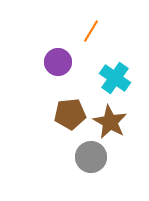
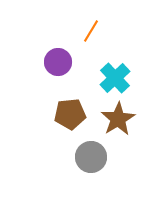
cyan cross: rotated 12 degrees clockwise
brown star: moved 8 px right, 3 px up; rotated 12 degrees clockwise
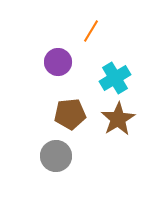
cyan cross: rotated 12 degrees clockwise
gray circle: moved 35 px left, 1 px up
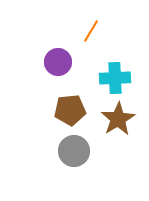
cyan cross: rotated 28 degrees clockwise
brown pentagon: moved 4 px up
gray circle: moved 18 px right, 5 px up
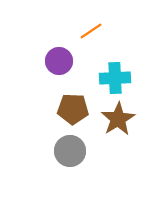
orange line: rotated 25 degrees clockwise
purple circle: moved 1 px right, 1 px up
brown pentagon: moved 3 px right, 1 px up; rotated 8 degrees clockwise
gray circle: moved 4 px left
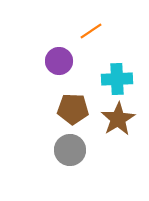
cyan cross: moved 2 px right, 1 px down
gray circle: moved 1 px up
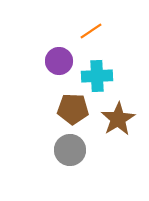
cyan cross: moved 20 px left, 3 px up
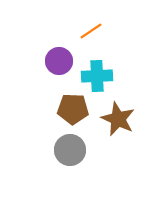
brown star: rotated 16 degrees counterclockwise
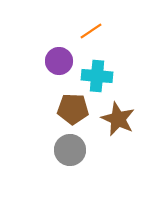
cyan cross: rotated 8 degrees clockwise
